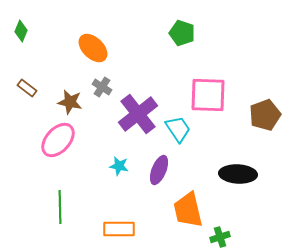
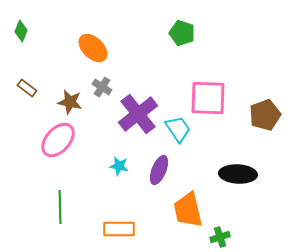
pink square: moved 3 px down
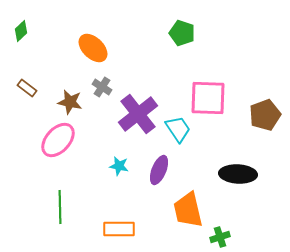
green diamond: rotated 25 degrees clockwise
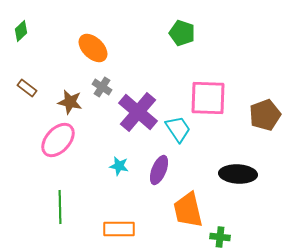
purple cross: moved 2 px up; rotated 12 degrees counterclockwise
green cross: rotated 24 degrees clockwise
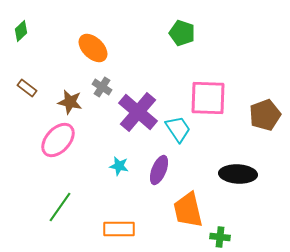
green line: rotated 36 degrees clockwise
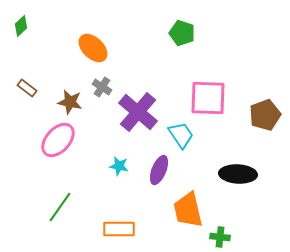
green diamond: moved 5 px up
cyan trapezoid: moved 3 px right, 6 px down
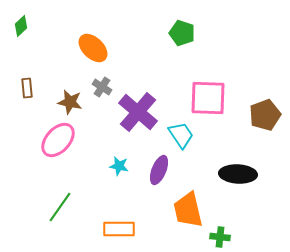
brown rectangle: rotated 48 degrees clockwise
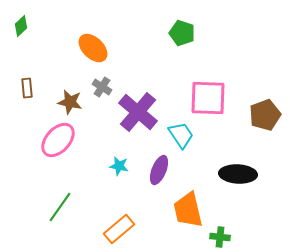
orange rectangle: rotated 40 degrees counterclockwise
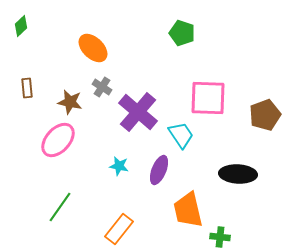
orange rectangle: rotated 12 degrees counterclockwise
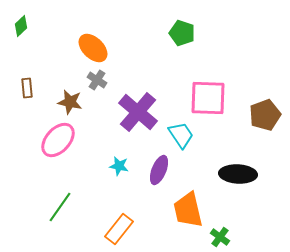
gray cross: moved 5 px left, 7 px up
green cross: rotated 30 degrees clockwise
